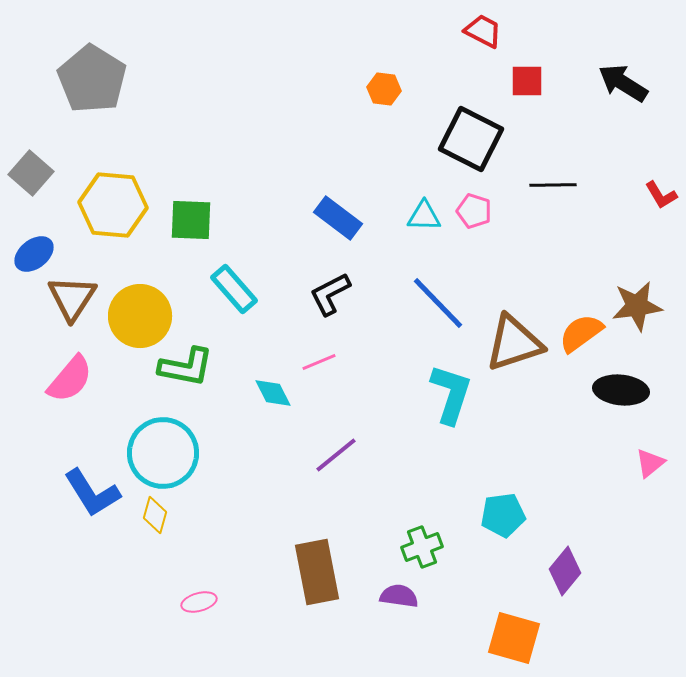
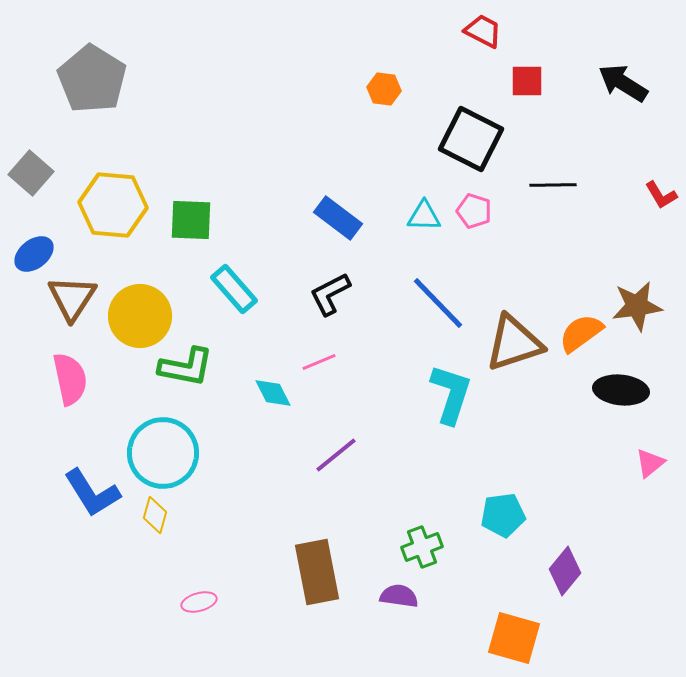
pink semicircle at (70, 379): rotated 52 degrees counterclockwise
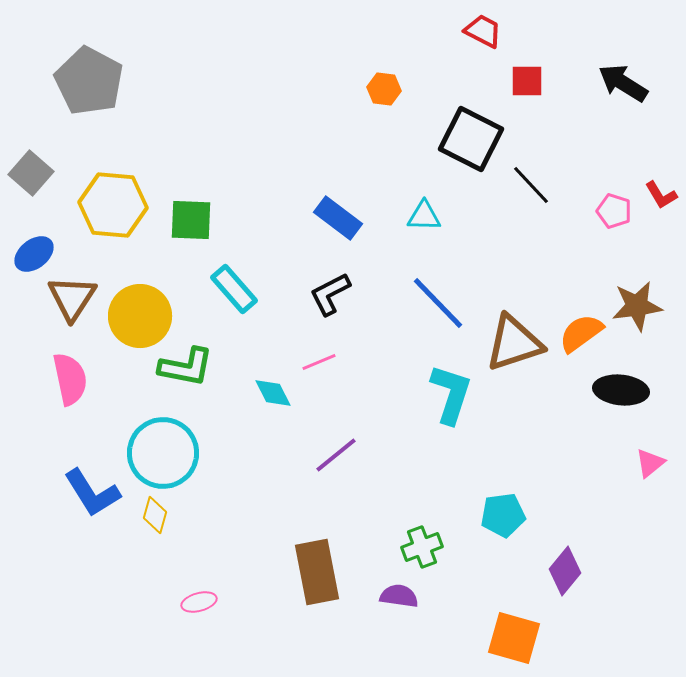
gray pentagon at (92, 79): moved 3 px left, 2 px down; rotated 4 degrees counterclockwise
black line at (553, 185): moved 22 px left; rotated 48 degrees clockwise
pink pentagon at (474, 211): moved 140 px right
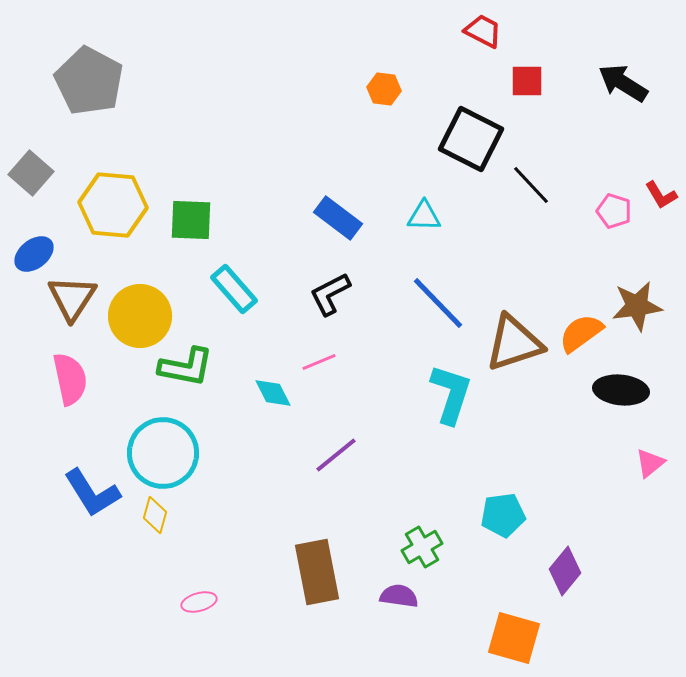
green cross at (422, 547): rotated 9 degrees counterclockwise
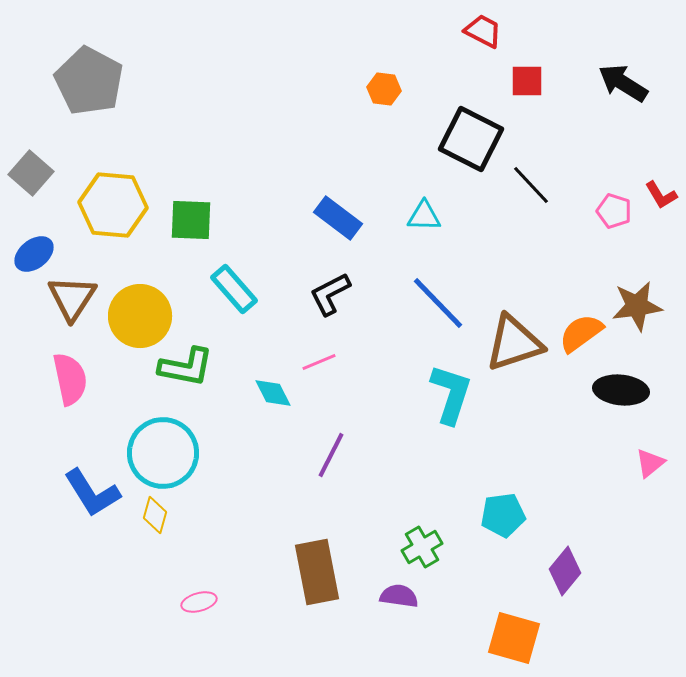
purple line at (336, 455): moved 5 px left; rotated 24 degrees counterclockwise
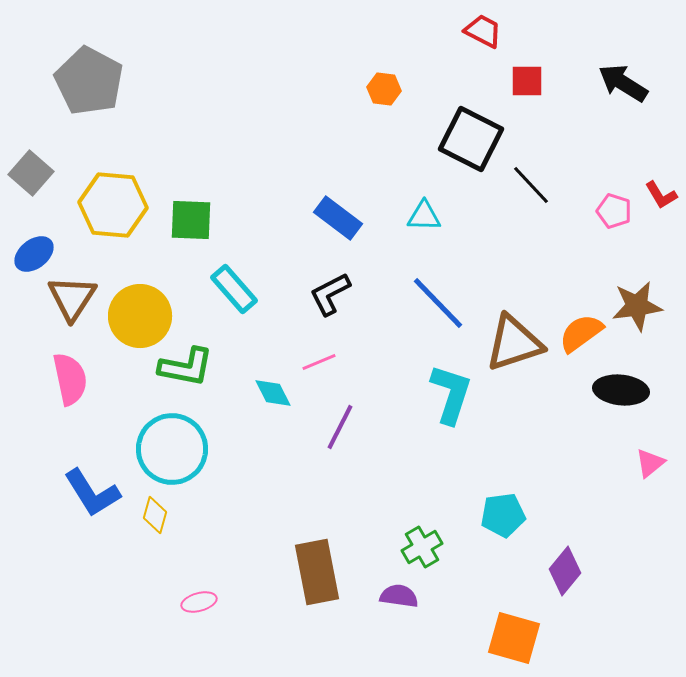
cyan circle at (163, 453): moved 9 px right, 4 px up
purple line at (331, 455): moved 9 px right, 28 px up
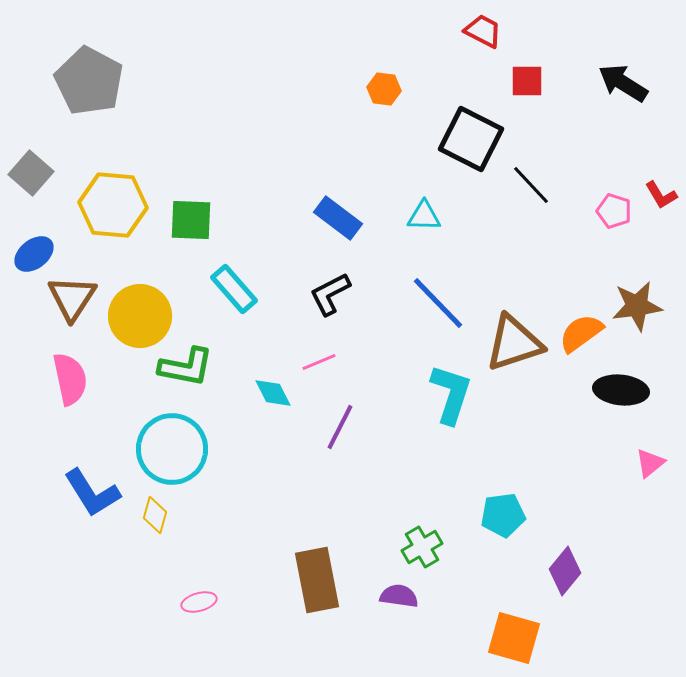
brown rectangle at (317, 572): moved 8 px down
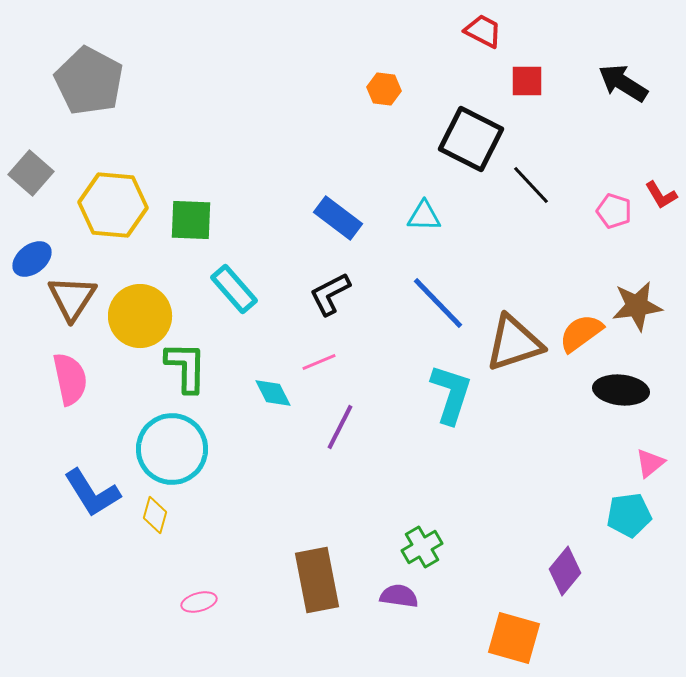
blue ellipse at (34, 254): moved 2 px left, 5 px down
green L-shape at (186, 367): rotated 100 degrees counterclockwise
cyan pentagon at (503, 515): moved 126 px right
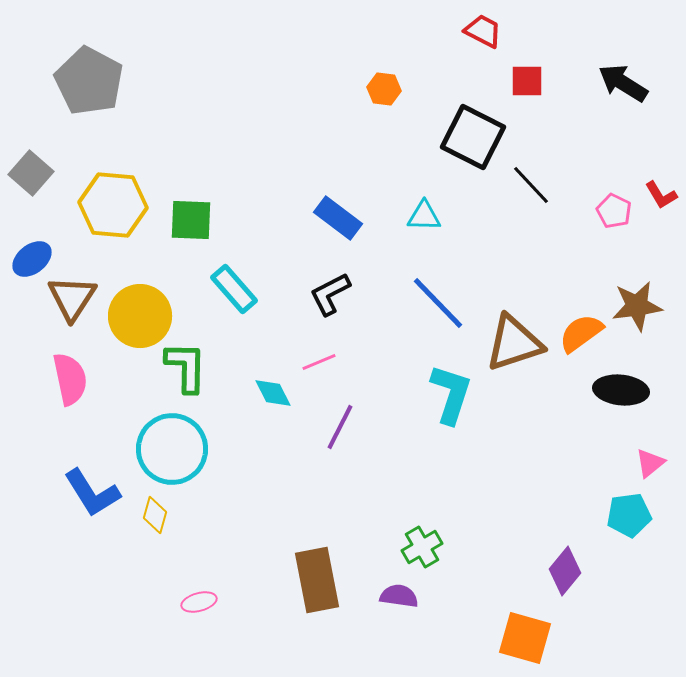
black square at (471, 139): moved 2 px right, 2 px up
pink pentagon at (614, 211): rotated 8 degrees clockwise
orange square at (514, 638): moved 11 px right
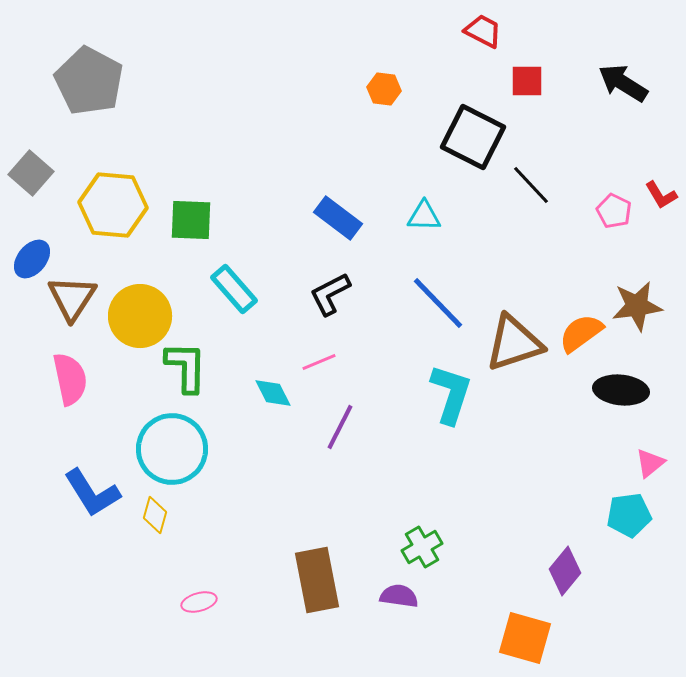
blue ellipse at (32, 259): rotated 12 degrees counterclockwise
